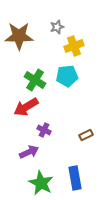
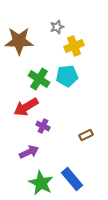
brown star: moved 5 px down
green cross: moved 4 px right, 1 px up
purple cross: moved 1 px left, 4 px up
blue rectangle: moved 3 px left, 1 px down; rotated 30 degrees counterclockwise
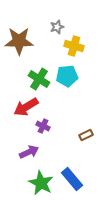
yellow cross: rotated 36 degrees clockwise
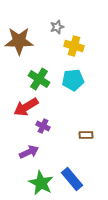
cyan pentagon: moved 6 px right, 4 px down
brown rectangle: rotated 24 degrees clockwise
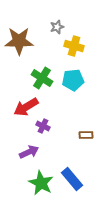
green cross: moved 3 px right, 1 px up
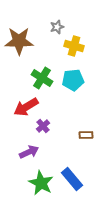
purple cross: rotated 24 degrees clockwise
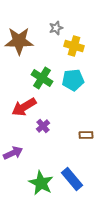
gray star: moved 1 px left, 1 px down
red arrow: moved 2 px left
purple arrow: moved 16 px left, 1 px down
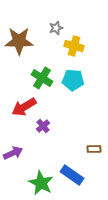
cyan pentagon: rotated 10 degrees clockwise
brown rectangle: moved 8 px right, 14 px down
blue rectangle: moved 4 px up; rotated 15 degrees counterclockwise
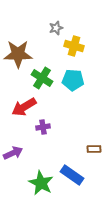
brown star: moved 1 px left, 13 px down
purple cross: moved 1 px down; rotated 32 degrees clockwise
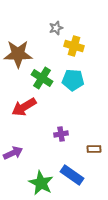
purple cross: moved 18 px right, 7 px down
